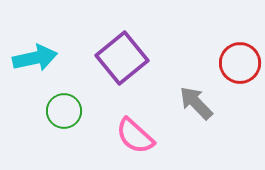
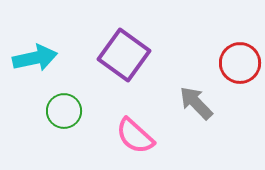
purple square: moved 2 px right, 3 px up; rotated 15 degrees counterclockwise
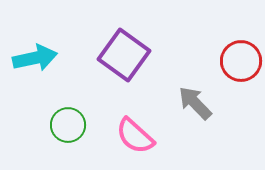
red circle: moved 1 px right, 2 px up
gray arrow: moved 1 px left
green circle: moved 4 px right, 14 px down
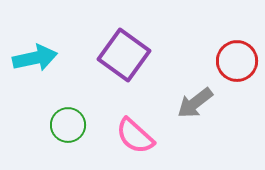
red circle: moved 4 px left
gray arrow: rotated 84 degrees counterclockwise
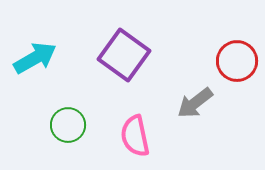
cyan arrow: rotated 18 degrees counterclockwise
pink semicircle: rotated 36 degrees clockwise
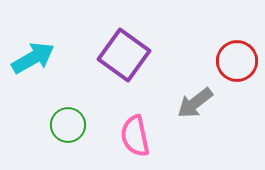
cyan arrow: moved 2 px left
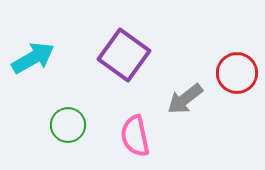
red circle: moved 12 px down
gray arrow: moved 10 px left, 4 px up
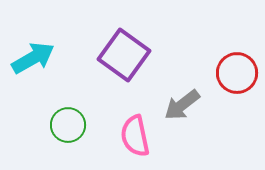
gray arrow: moved 3 px left, 6 px down
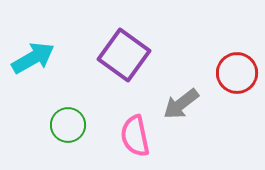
gray arrow: moved 1 px left, 1 px up
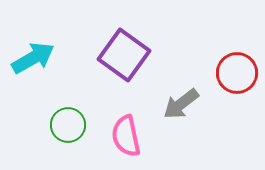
pink semicircle: moved 9 px left
